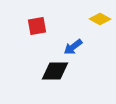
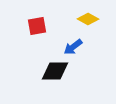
yellow diamond: moved 12 px left
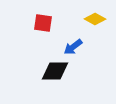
yellow diamond: moved 7 px right
red square: moved 6 px right, 3 px up; rotated 18 degrees clockwise
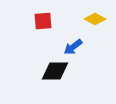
red square: moved 2 px up; rotated 12 degrees counterclockwise
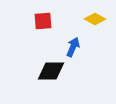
blue arrow: rotated 150 degrees clockwise
black diamond: moved 4 px left
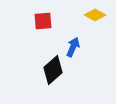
yellow diamond: moved 4 px up
black diamond: moved 2 px right, 1 px up; rotated 40 degrees counterclockwise
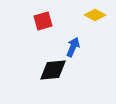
red square: rotated 12 degrees counterclockwise
black diamond: rotated 36 degrees clockwise
